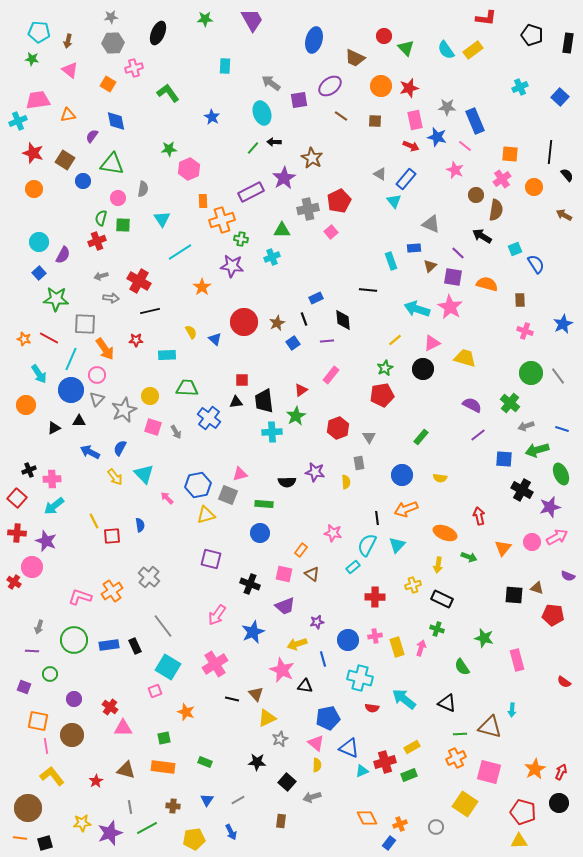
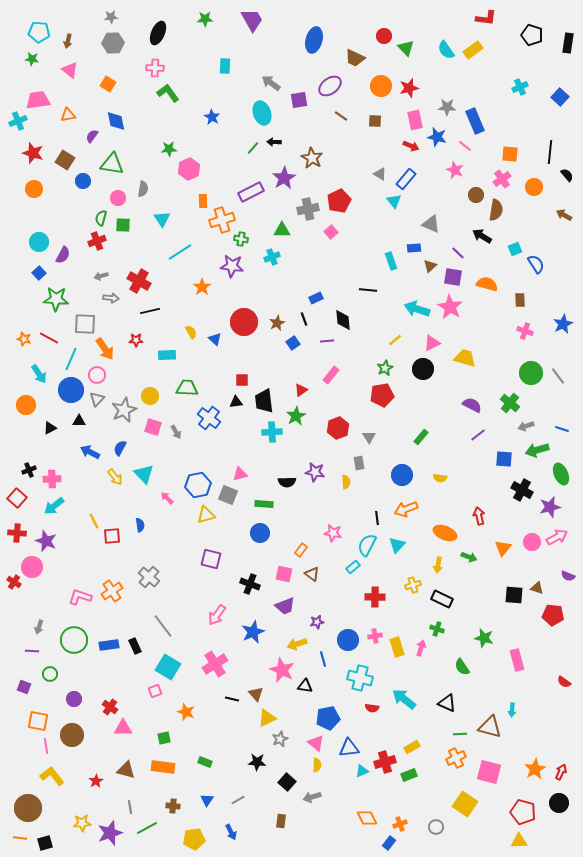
pink cross at (134, 68): moved 21 px right; rotated 18 degrees clockwise
black triangle at (54, 428): moved 4 px left
blue triangle at (349, 748): rotated 30 degrees counterclockwise
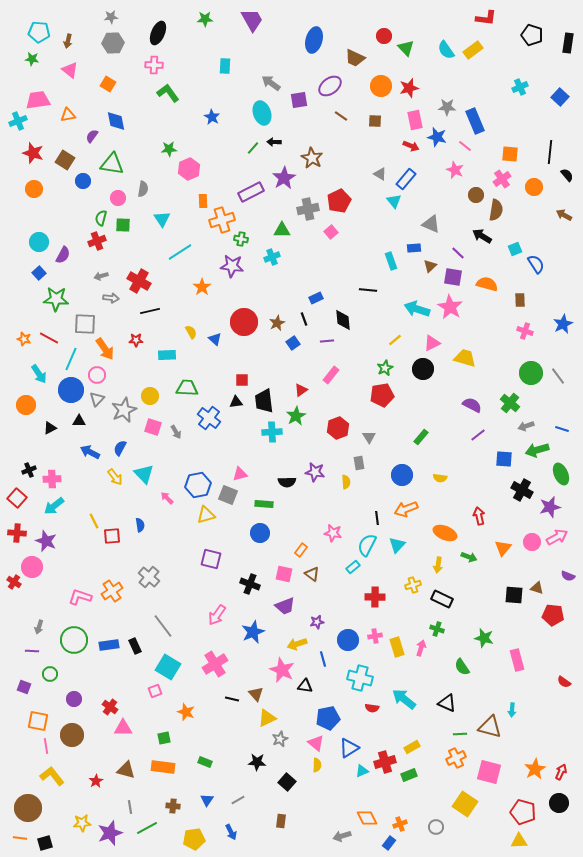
pink cross at (155, 68): moved 1 px left, 3 px up
blue triangle at (349, 748): rotated 25 degrees counterclockwise
gray arrow at (312, 797): moved 30 px right, 39 px down
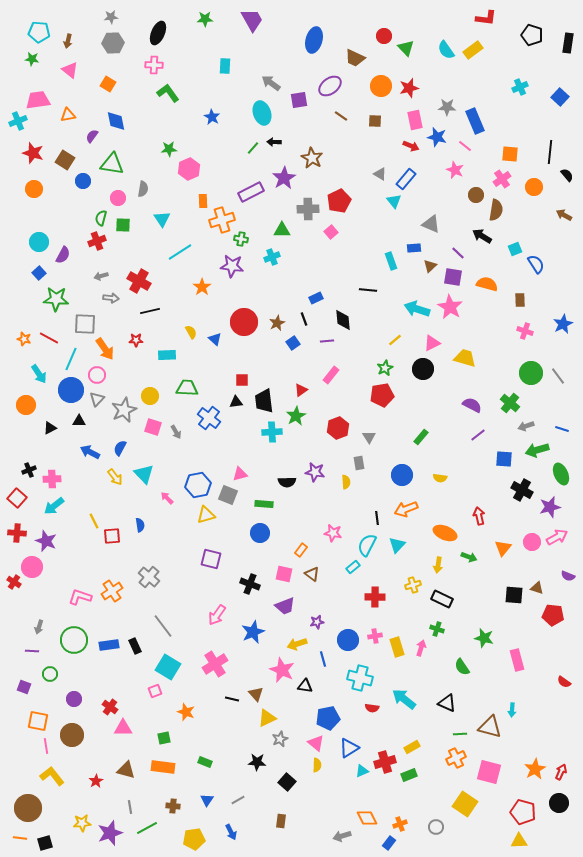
gray cross at (308, 209): rotated 10 degrees clockwise
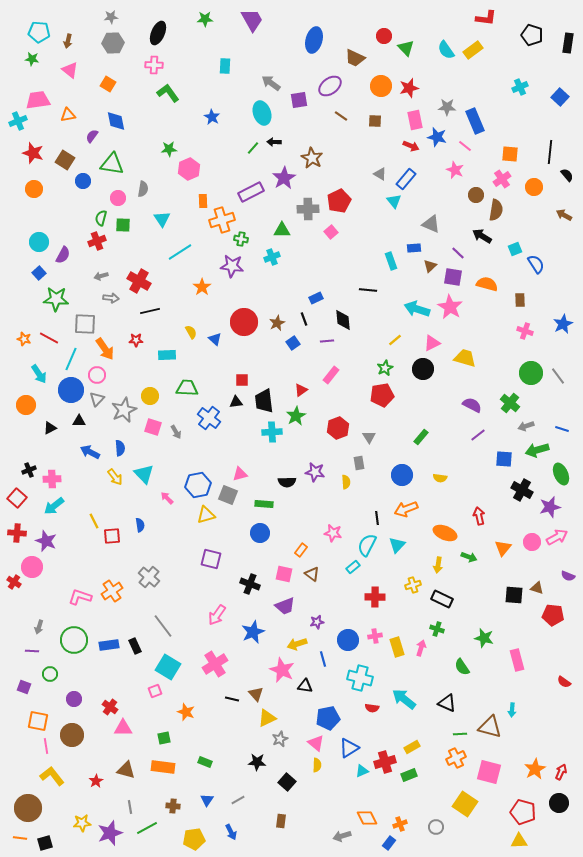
blue semicircle at (120, 448): rotated 147 degrees clockwise
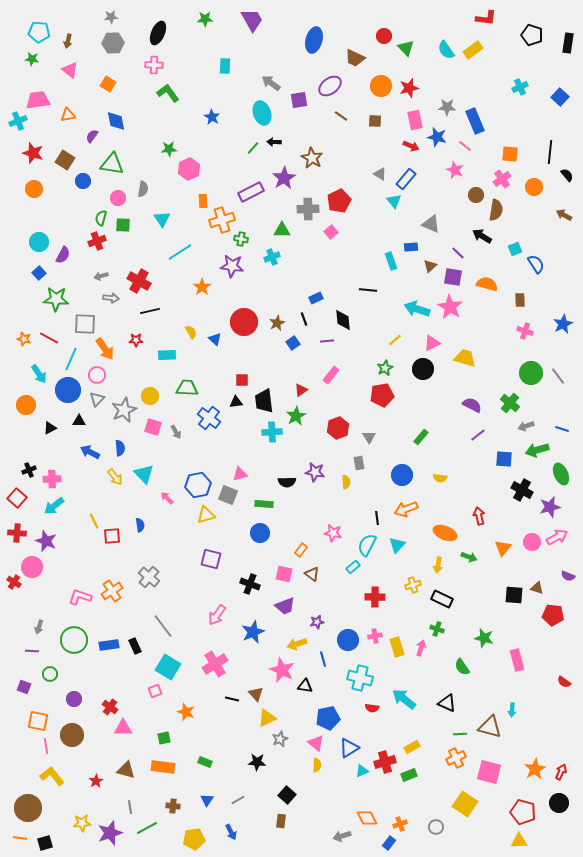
blue rectangle at (414, 248): moved 3 px left, 1 px up
blue circle at (71, 390): moved 3 px left
black square at (287, 782): moved 13 px down
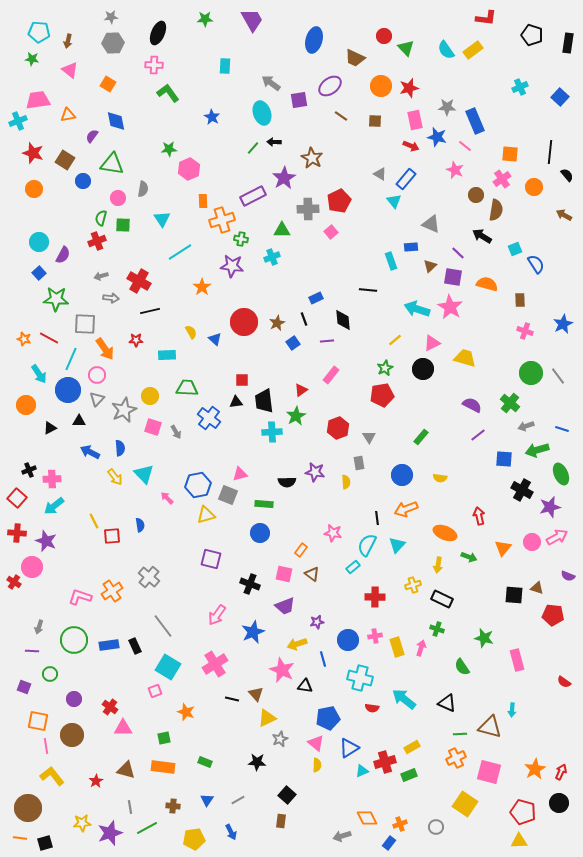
purple rectangle at (251, 192): moved 2 px right, 4 px down
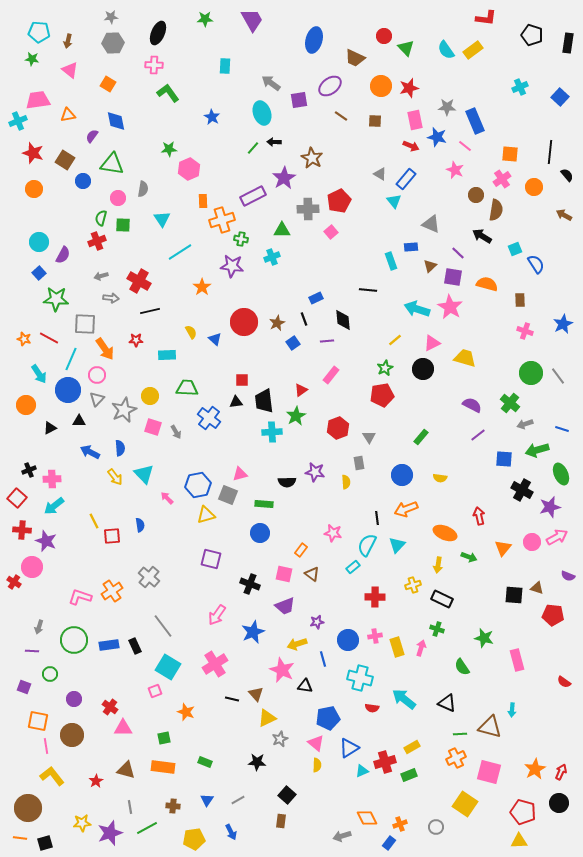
gray arrow at (526, 426): moved 1 px left, 2 px up
red cross at (17, 533): moved 5 px right, 3 px up
